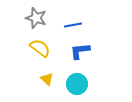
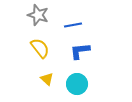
gray star: moved 2 px right, 3 px up
yellow semicircle: rotated 15 degrees clockwise
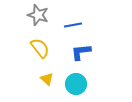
blue L-shape: moved 1 px right, 1 px down
cyan circle: moved 1 px left
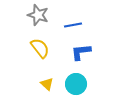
yellow triangle: moved 5 px down
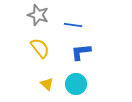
blue line: rotated 18 degrees clockwise
